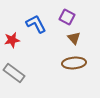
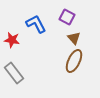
red star: rotated 21 degrees clockwise
brown ellipse: moved 2 px up; rotated 60 degrees counterclockwise
gray rectangle: rotated 15 degrees clockwise
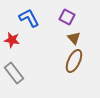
blue L-shape: moved 7 px left, 6 px up
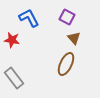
brown ellipse: moved 8 px left, 3 px down
gray rectangle: moved 5 px down
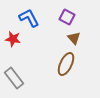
red star: moved 1 px right, 1 px up
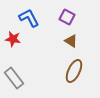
brown triangle: moved 3 px left, 3 px down; rotated 16 degrees counterclockwise
brown ellipse: moved 8 px right, 7 px down
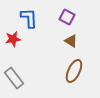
blue L-shape: rotated 25 degrees clockwise
red star: rotated 21 degrees counterclockwise
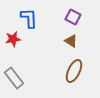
purple square: moved 6 px right
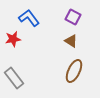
blue L-shape: rotated 35 degrees counterclockwise
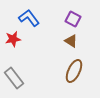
purple square: moved 2 px down
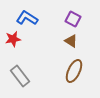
blue L-shape: moved 2 px left; rotated 20 degrees counterclockwise
gray rectangle: moved 6 px right, 2 px up
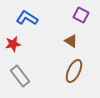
purple square: moved 8 px right, 4 px up
red star: moved 5 px down
